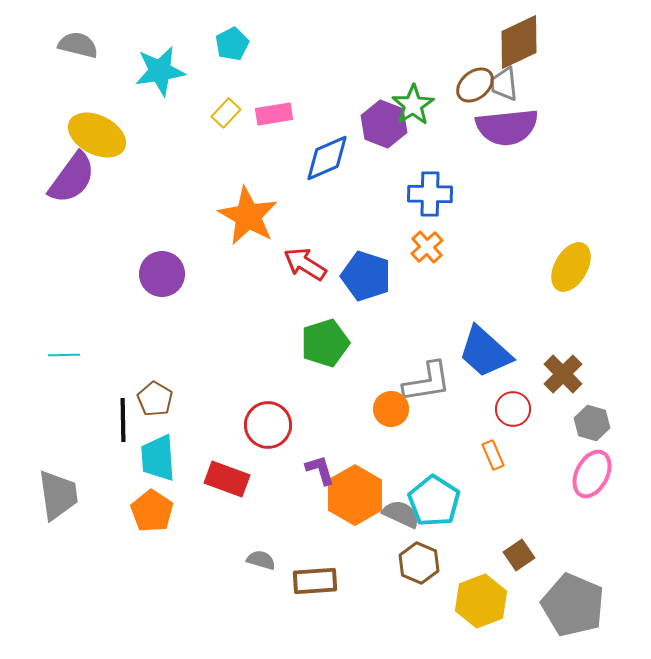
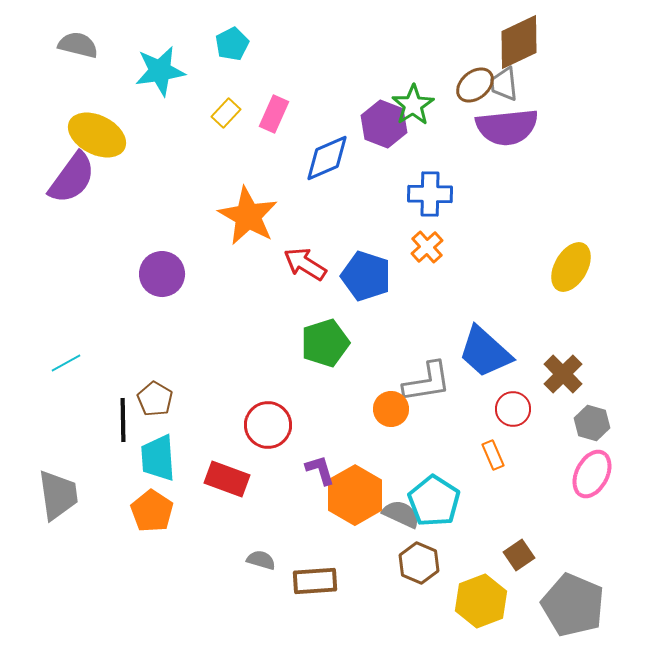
pink rectangle at (274, 114): rotated 57 degrees counterclockwise
cyan line at (64, 355): moved 2 px right, 8 px down; rotated 28 degrees counterclockwise
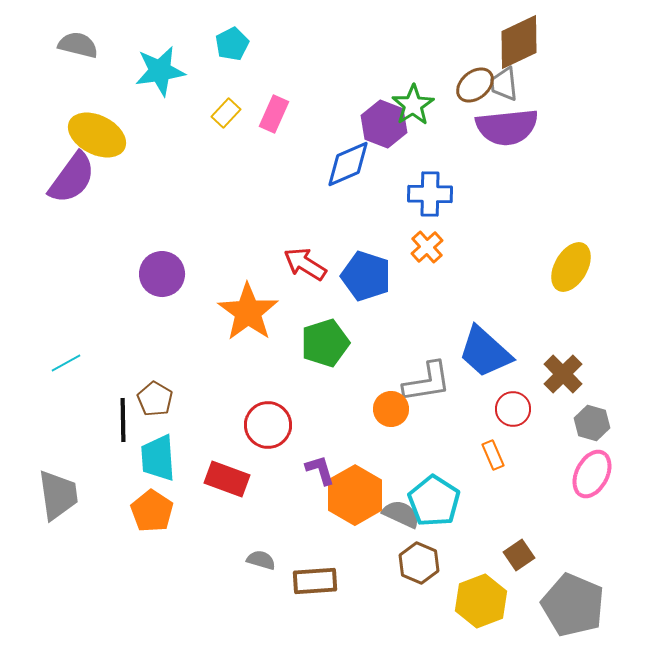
blue diamond at (327, 158): moved 21 px right, 6 px down
orange star at (248, 216): moved 96 px down; rotated 6 degrees clockwise
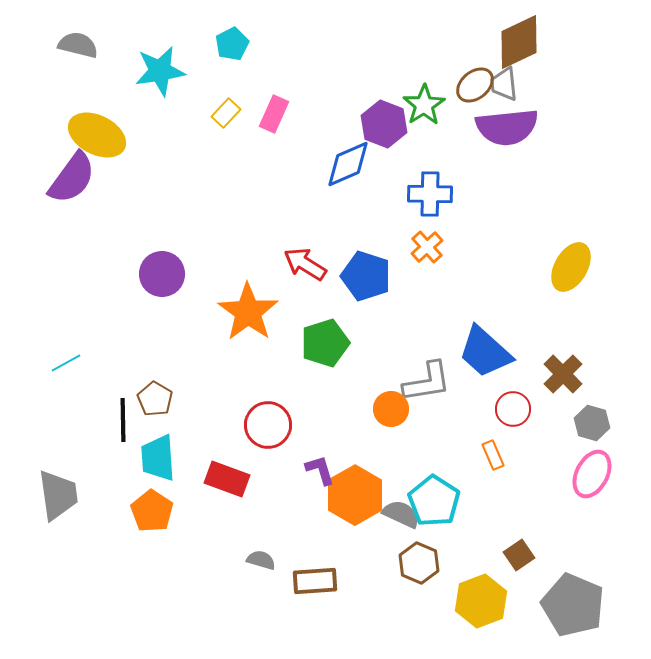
green star at (413, 105): moved 11 px right
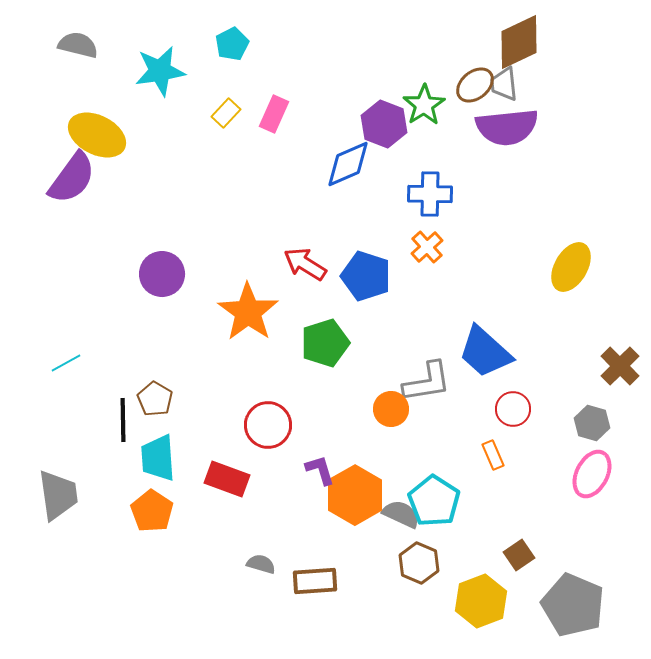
brown cross at (563, 374): moved 57 px right, 8 px up
gray semicircle at (261, 560): moved 4 px down
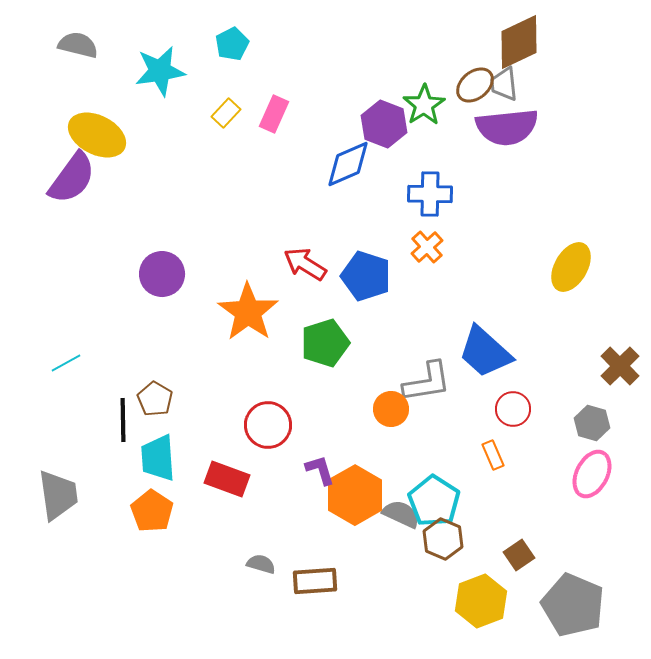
brown hexagon at (419, 563): moved 24 px right, 24 px up
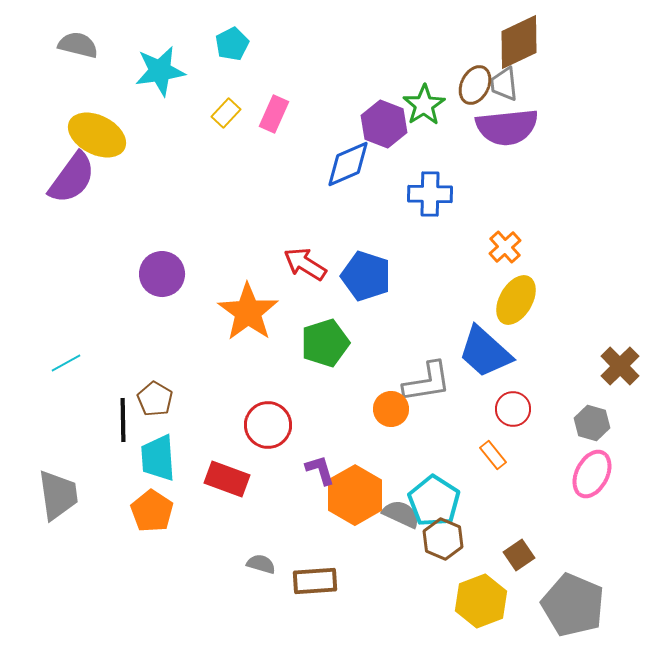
brown ellipse at (475, 85): rotated 24 degrees counterclockwise
orange cross at (427, 247): moved 78 px right
yellow ellipse at (571, 267): moved 55 px left, 33 px down
orange rectangle at (493, 455): rotated 16 degrees counterclockwise
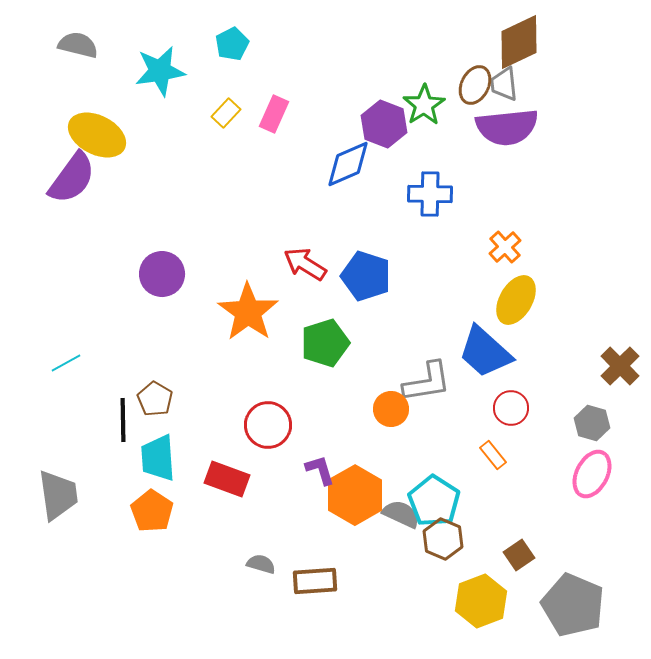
red circle at (513, 409): moved 2 px left, 1 px up
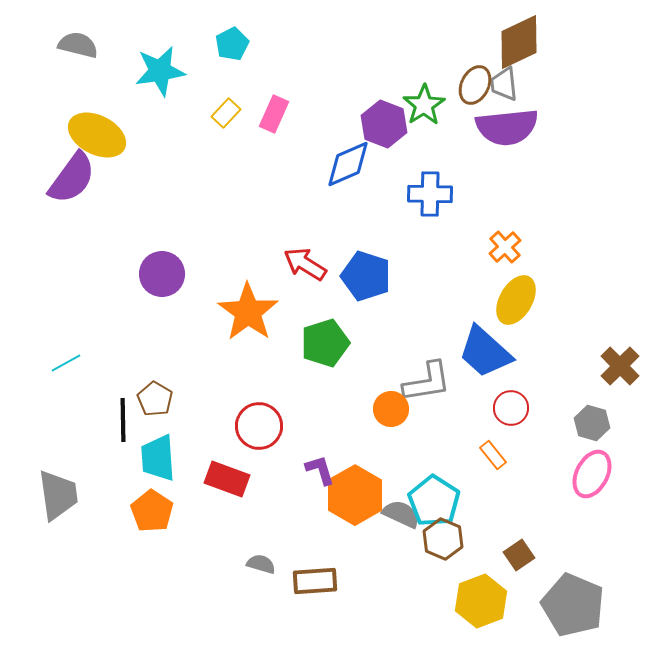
red circle at (268, 425): moved 9 px left, 1 px down
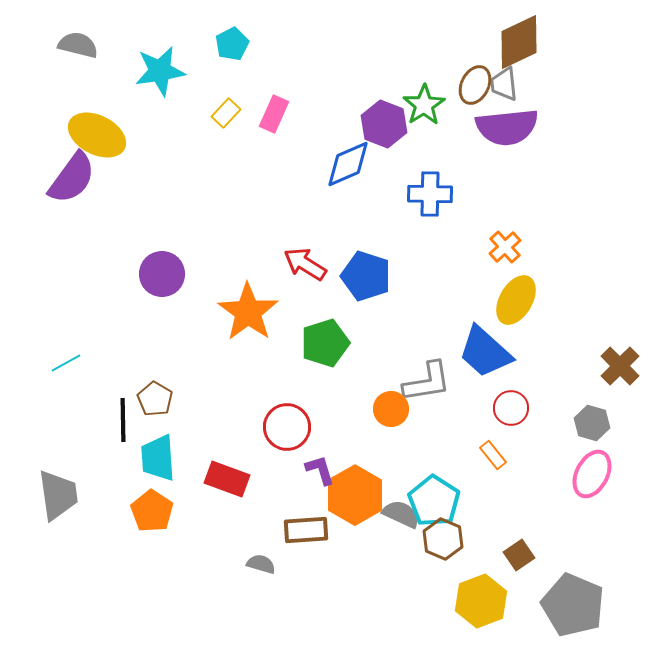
red circle at (259, 426): moved 28 px right, 1 px down
brown rectangle at (315, 581): moved 9 px left, 51 px up
